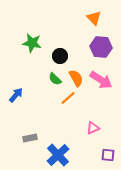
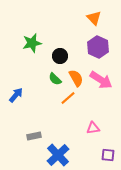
green star: rotated 24 degrees counterclockwise
purple hexagon: moved 3 px left; rotated 20 degrees clockwise
pink triangle: rotated 16 degrees clockwise
gray rectangle: moved 4 px right, 2 px up
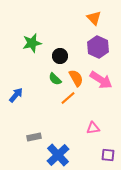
gray rectangle: moved 1 px down
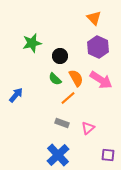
pink triangle: moved 5 px left; rotated 32 degrees counterclockwise
gray rectangle: moved 28 px right, 14 px up; rotated 32 degrees clockwise
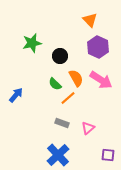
orange triangle: moved 4 px left, 2 px down
green semicircle: moved 5 px down
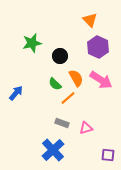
blue arrow: moved 2 px up
pink triangle: moved 2 px left; rotated 24 degrees clockwise
blue cross: moved 5 px left, 5 px up
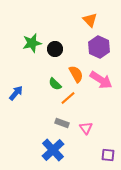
purple hexagon: moved 1 px right
black circle: moved 5 px left, 7 px up
orange semicircle: moved 4 px up
pink triangle: rotated 48 degrees counterclockwise
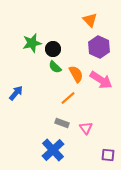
black circle: moved 2 px left
green semicircle: moved 17 px up
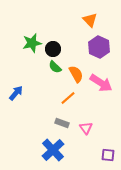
pink arrow: moved 3 px down
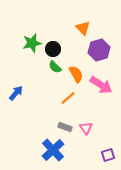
orange triangle: moved 7 px left, 8 px down
purple hexagon: moved 3 px down; rotated 20 degrees clockwise
pink arrow: moved 2 px down
gray rectangle: moved 3 px right, 4 px down
purple square: rotated 24 degrees counterclockwise
